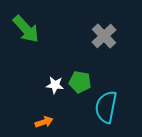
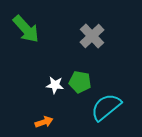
gray cross: moved 12 px left
cyan semicircle: rotated 40 degrees clockwise
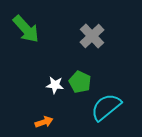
green pentagon: rotated 15 degrees clockwise
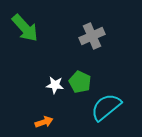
green arrow: moved 1 px left, 1 px up
gray cross: rotated 20 degrees clockwise
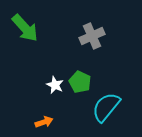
white star: rotated 18 degrees clockwise
cyan semicircle: rotated 12 degrees counterclockwise
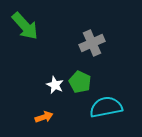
green arrow: moved 2 px up
gray cross: moved 7 px down
cyan semicircle: rotated 40 degrees clockwise
orange arrow: moved 5 px up
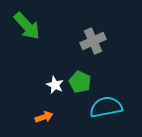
green arrow: moved 2 px right
gray cross: moved 1 px right, 2 px up
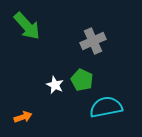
green pentagon: moved 2 px right, 2 px up
orange arrow: moved 21 px left
